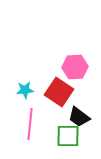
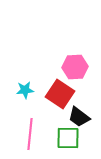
red square: moved 1 px right, 2 px down
pink line: moved 10 px down
green square: moved 2 px down
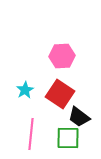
pink hexagon: moved 13 px left, 11 px up
cyan star: rotated 24 degrees counterclockwise
pink line: moved 1 px right
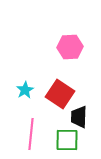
pink hexagon: moved 8 px right, 9 px up
black trapezoid: rotated 55 degrees clockwise
green square: moved 1 px left, 2 px down
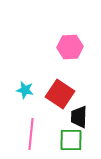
cyan star: rotated 30 degrees counterclockwise
green square: moved 4 px right
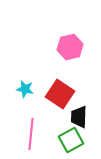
pink hexagon: rotated 10 degrees counterclockwise
cyan star: moved 1 px up
green square: rotated 30 degrees counterclockwise
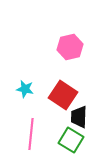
red square: moved 3 px right, 1 px down
green square: rotated 30 degrees counterclockwise
